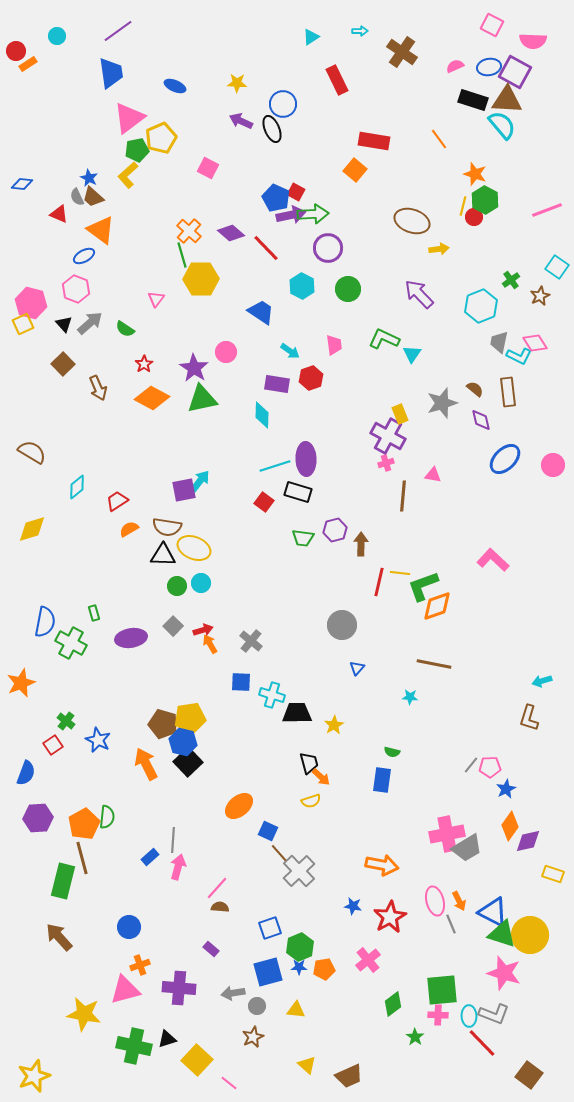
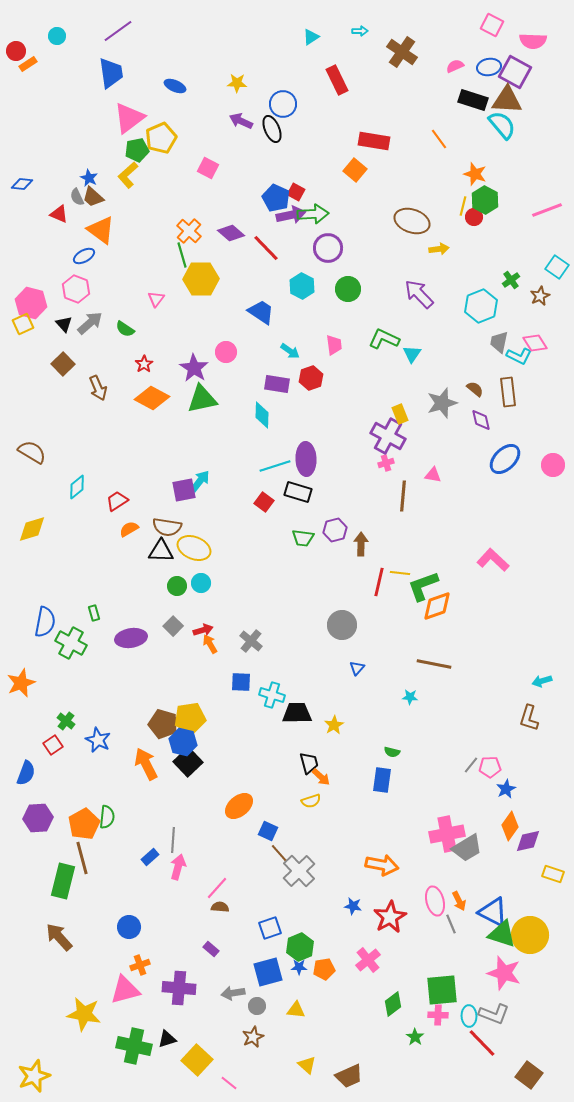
black triangle at (163, 555): moved 2 px left, 4 px up
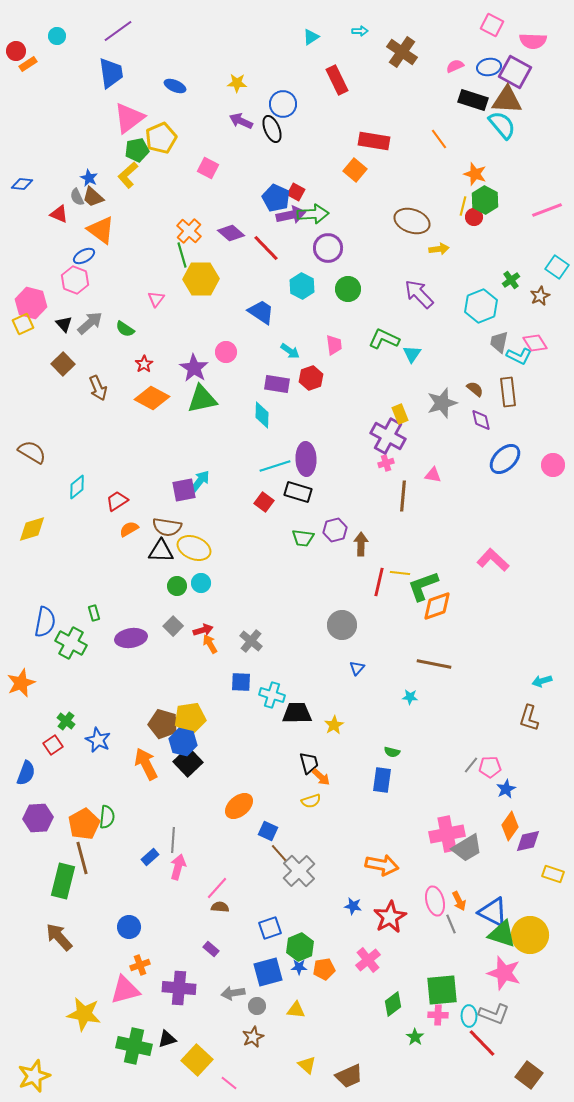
pink hexagon at (76, 289): moved 1 px left, 9 px up
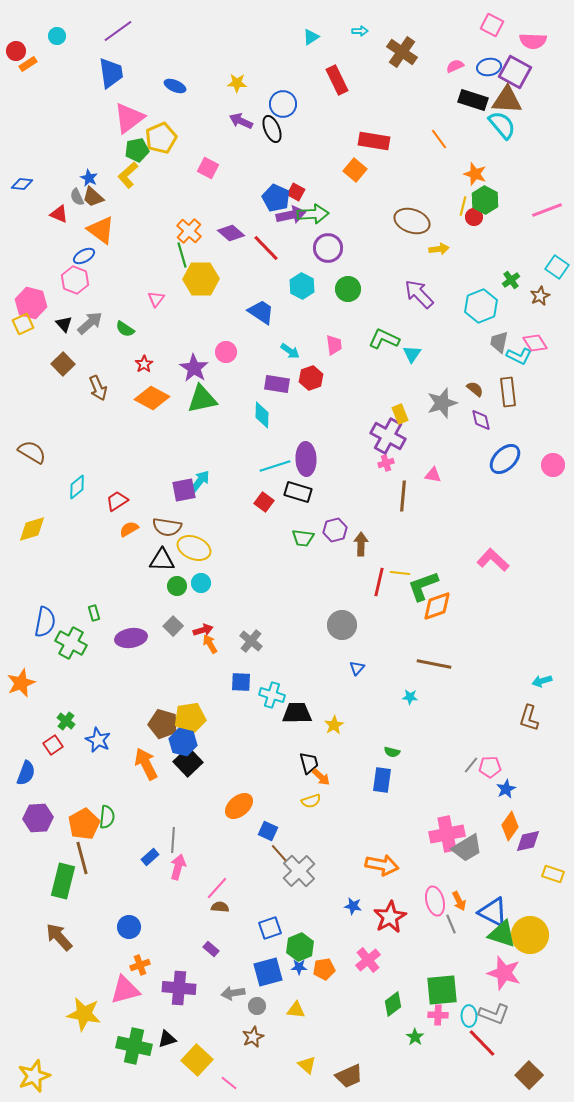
black triangle at (161, 551): moved 1 px right, 9 px down
brown square at (529, 1075): rotated 8 degrees clockwise
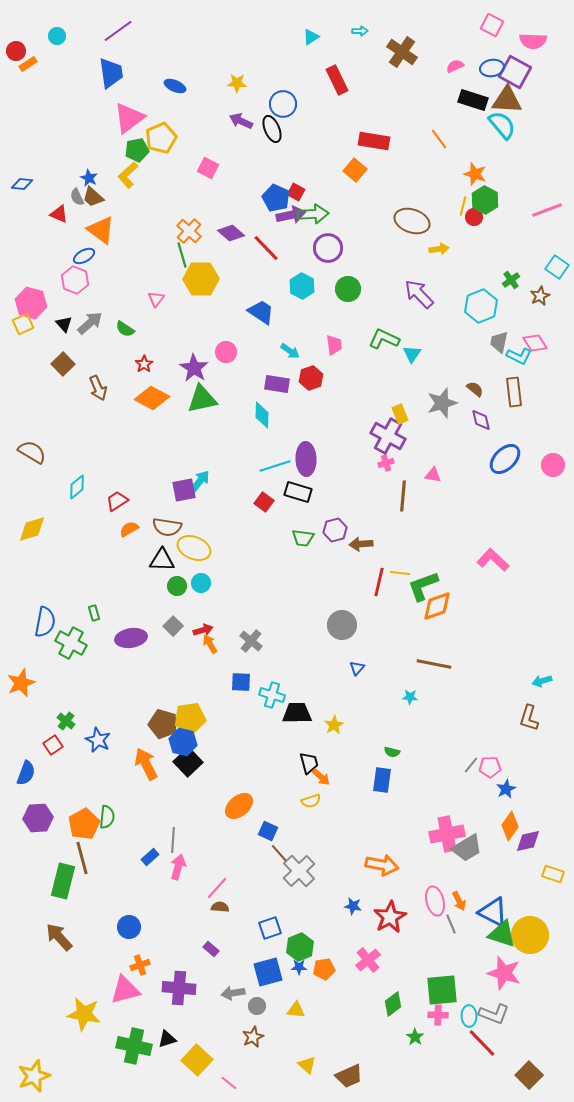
blue ellipse at (489, 67): moved 3 px right, 1 px down
brown rectangle at (508, 392): moved 6 px right
brown arrow at (361, 544): rotated 95 degrees counterclockwise
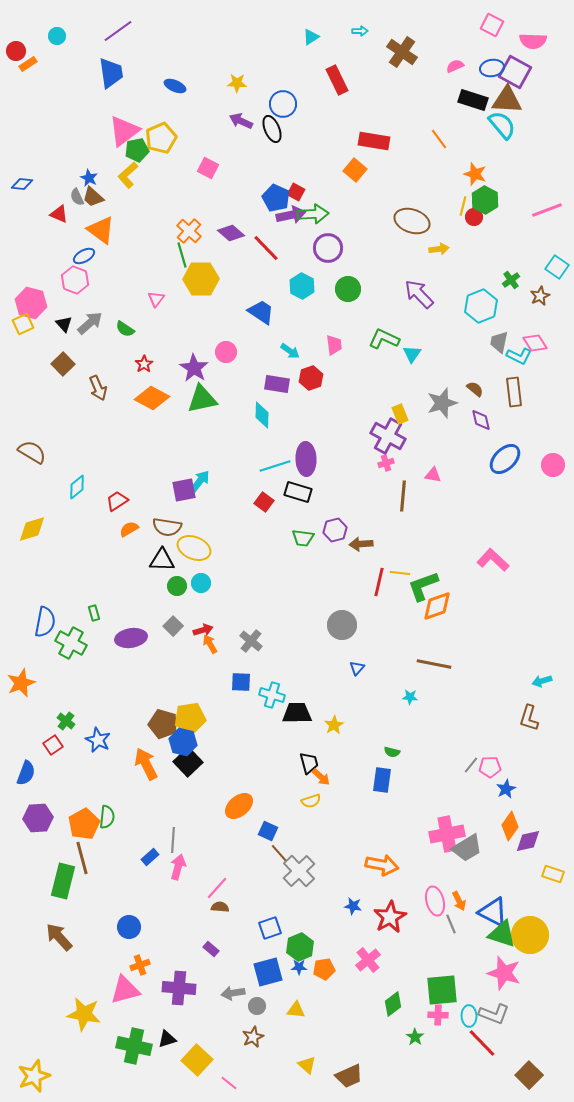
pink triangle at (129, 118): moved 5 px left, 13 px down
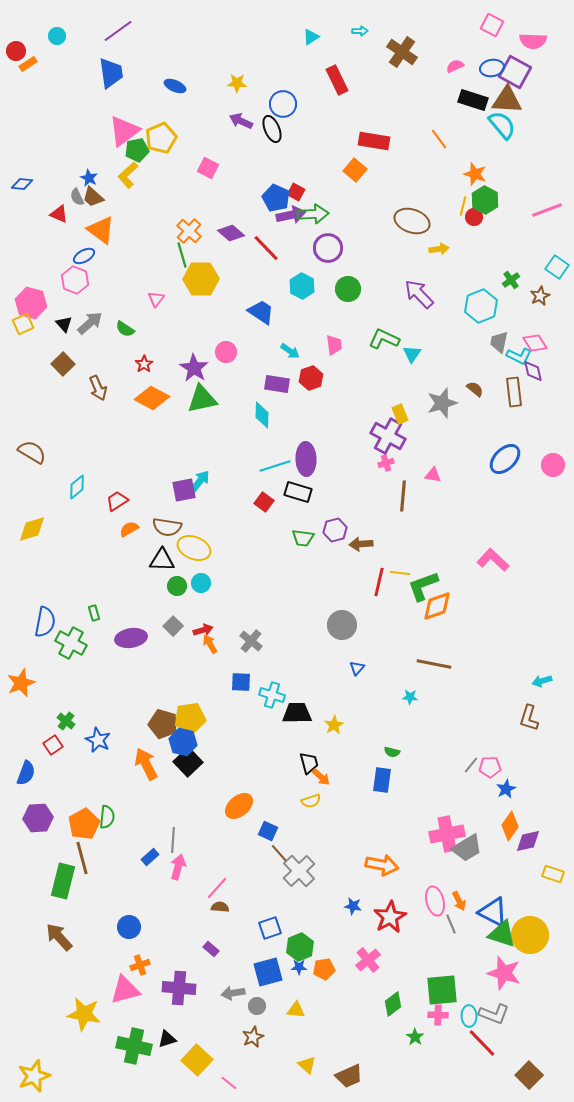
purple diamond at (481, 420): moved 52 px right, 49 px up
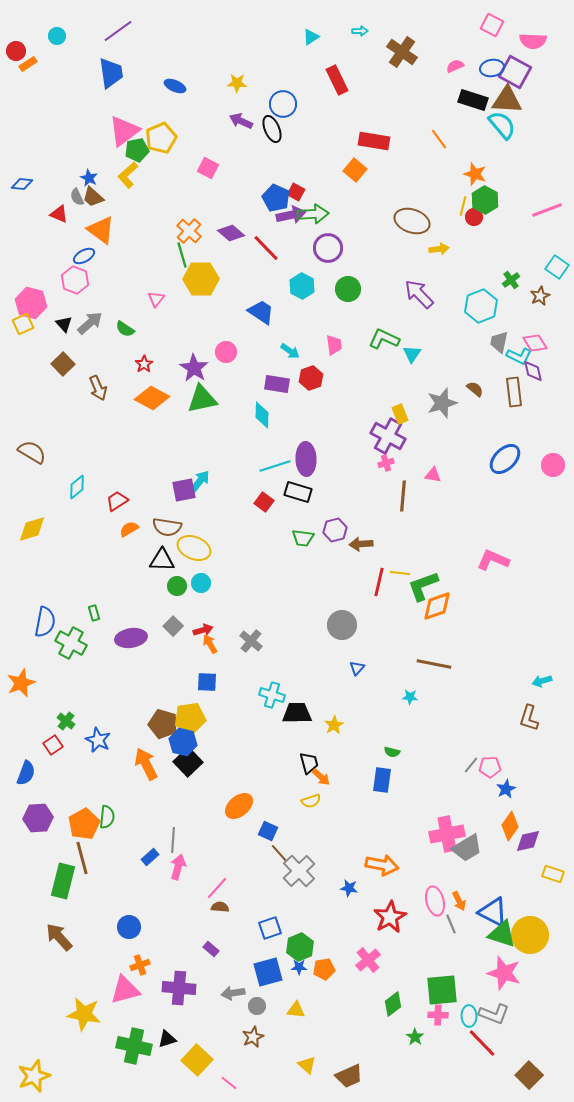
pink L-shape at (493, 560): rotated 20 degrees counterclockwise
blue square at (241, 682): moved 34 px left
blue star at (353, 906): moved 4 px left, 18 px up
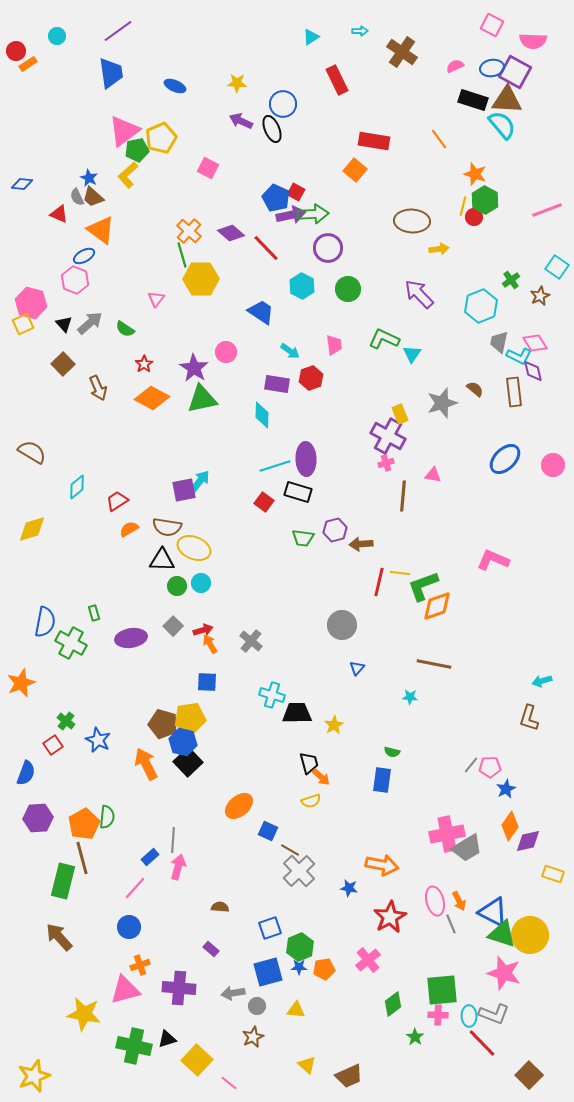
brown ellipse at (412, 221): rotated 16 degrees counterclockwise
brown line at (279, 853): moved 11 px right, 3 px up; rotated 18 degrees counterclockwise
pink line at (217, 888): moved 82 px left
